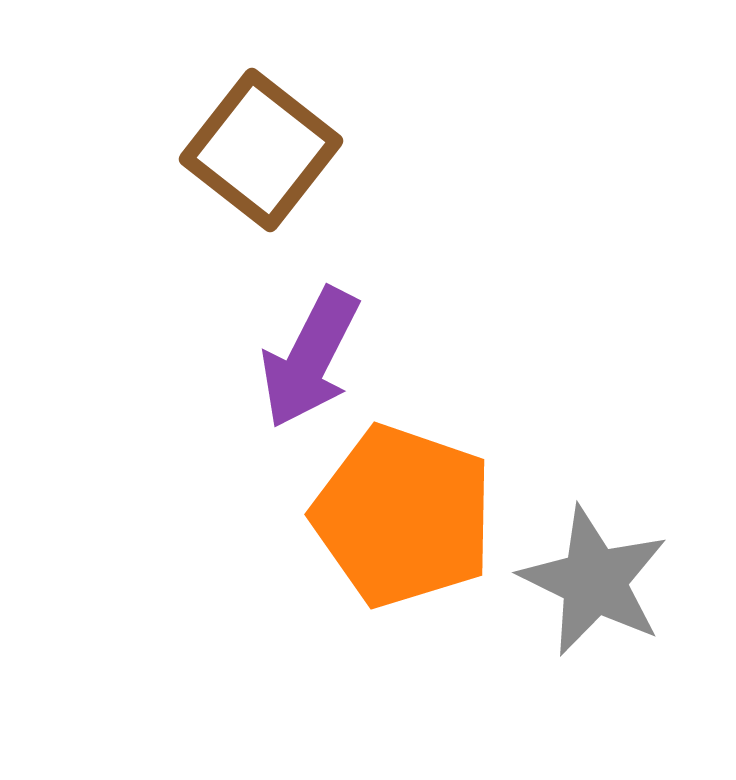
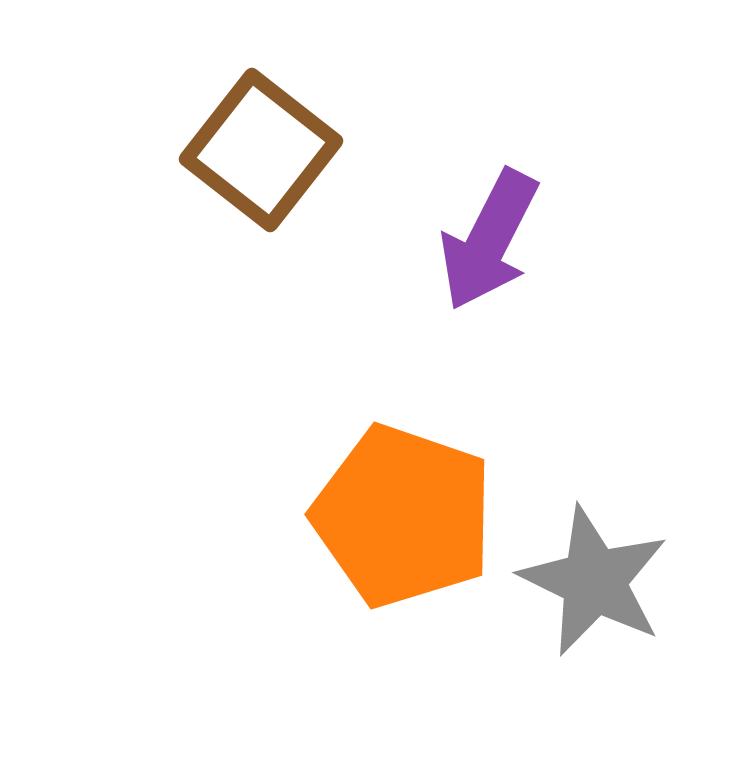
purple arrow: moved 179 px right, 118 px up
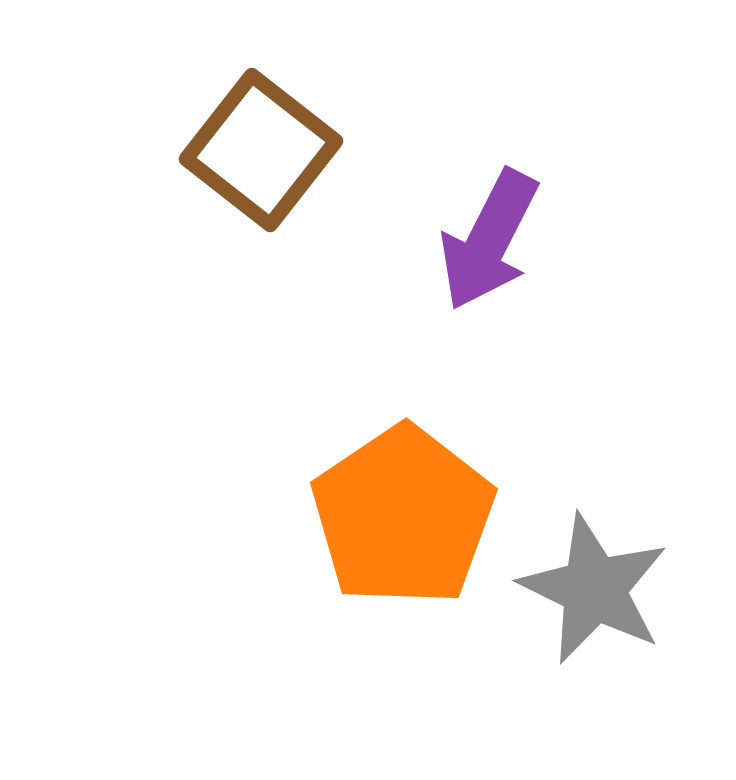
orange pentagon: rotated 19 degrees clockwise
gray star: moved 8 px down
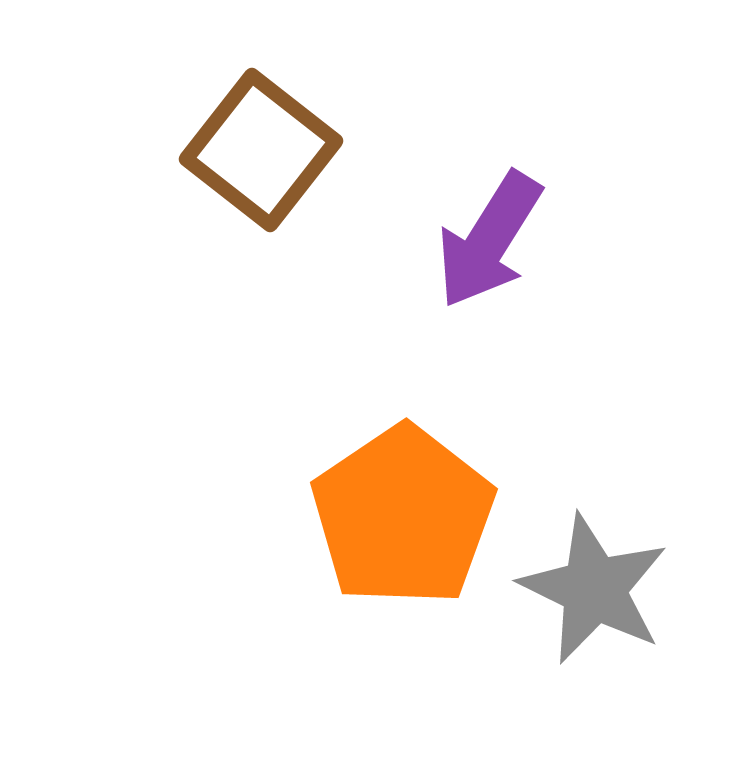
purple arrow: rotated 5 degrees clockwise
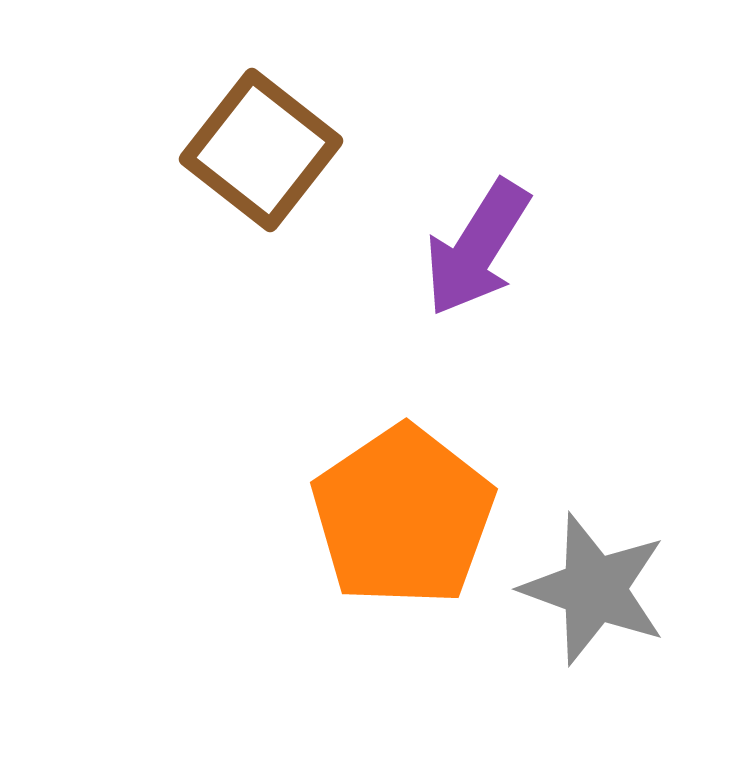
purple arrow: moved 12 px left, 8 px down
gray star: rotated 6 degrees counterclockwise
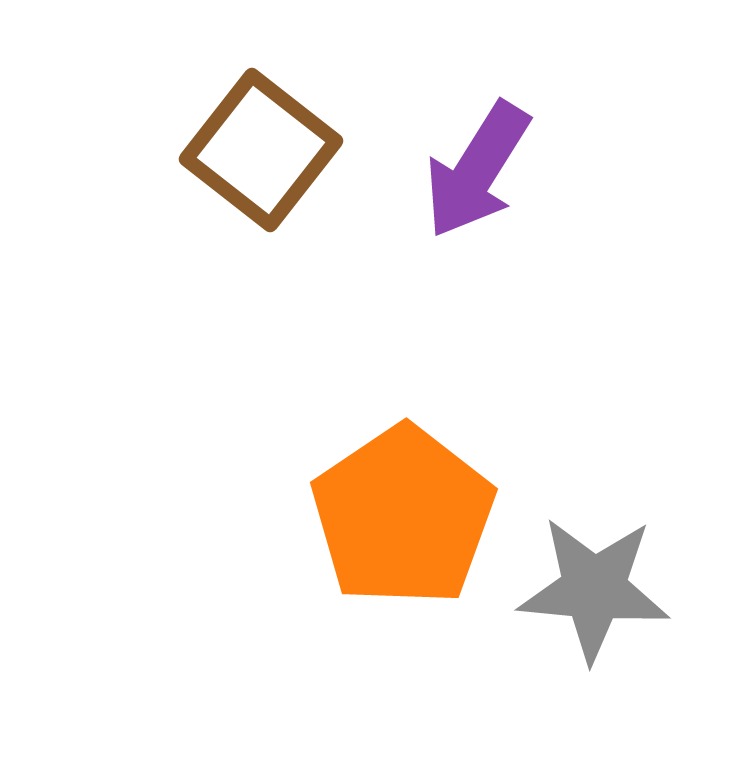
purple arrow: moved 78 px up
gray star: rotated 15 degrees counterclockwise
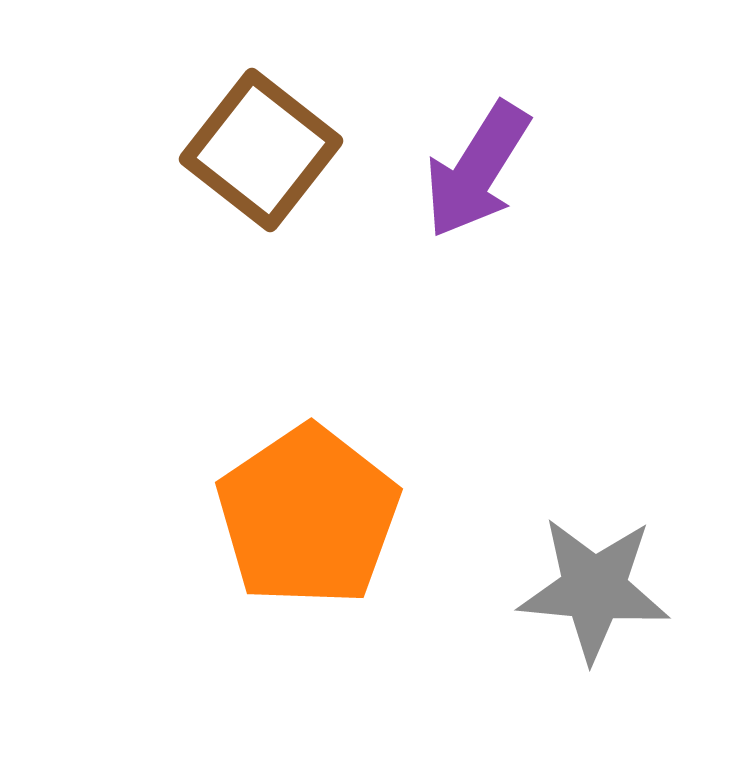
orange pentagon: moved 95 px left
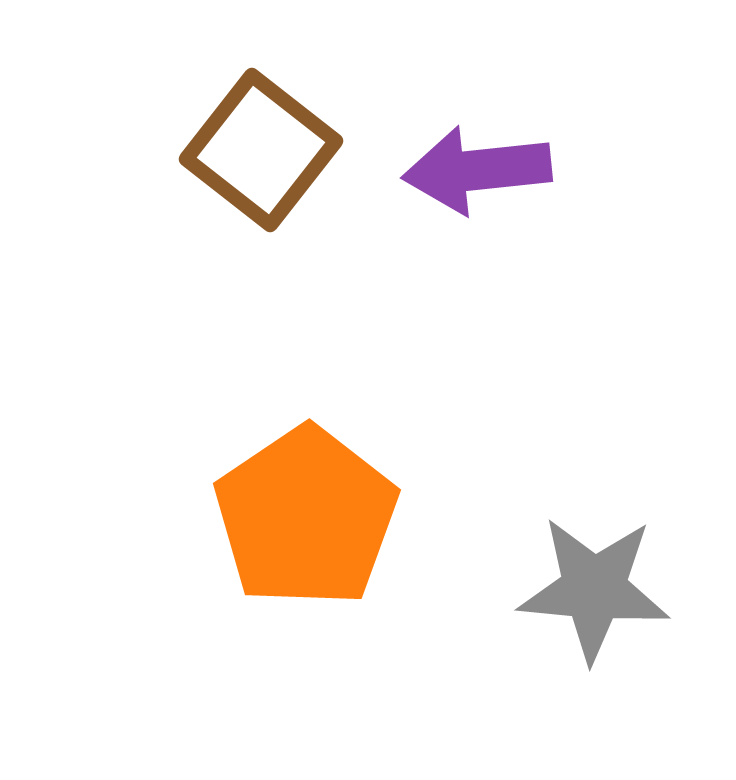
purple arrow: rotated 52 degrees clockwise
orange pentagon: moved 2 px left, 1 px down
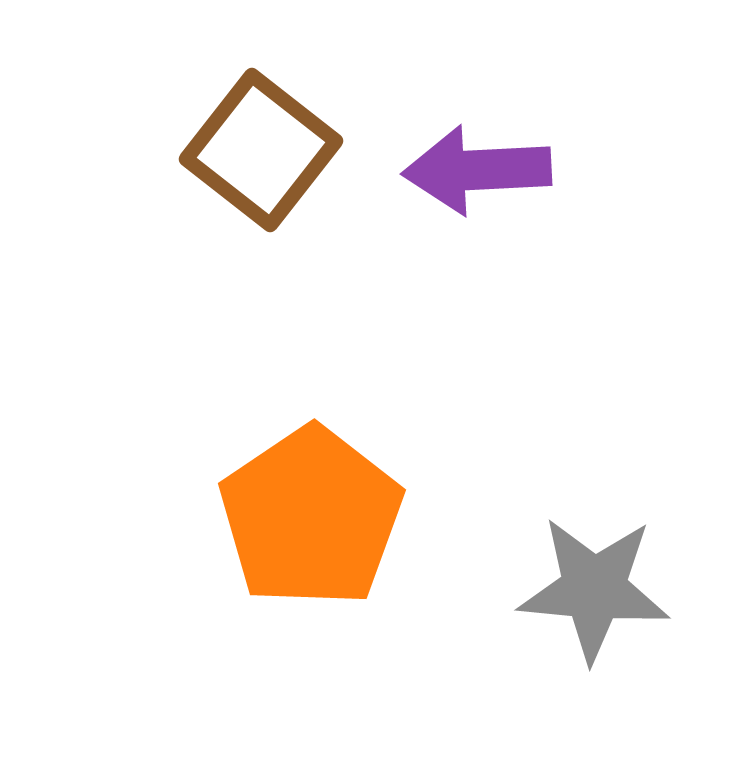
purple arrow: rotated 3 degrees clockwise
orange pentagon: moved 5 px right
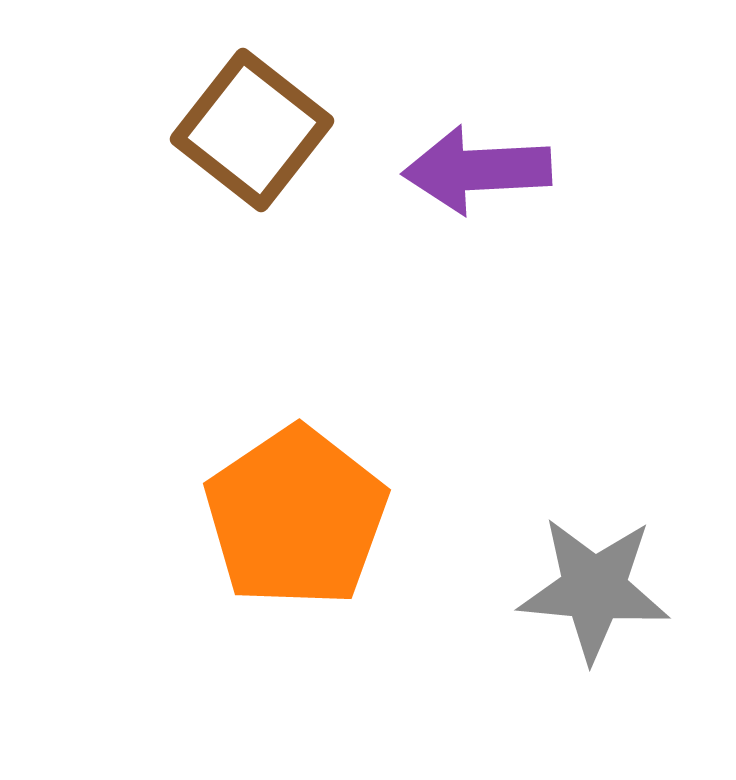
brown square: moved 9 px left, 20 px up
orange pentagon: moved 15 px left
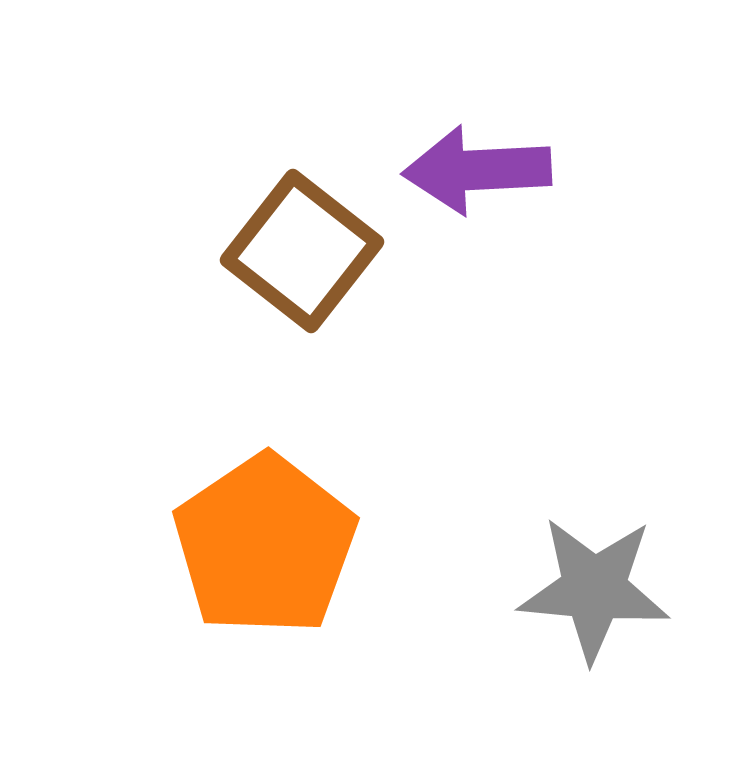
brown square: moved 50 px right, 121 px down
orange pentagon: moved 31 px left, 28 px down
